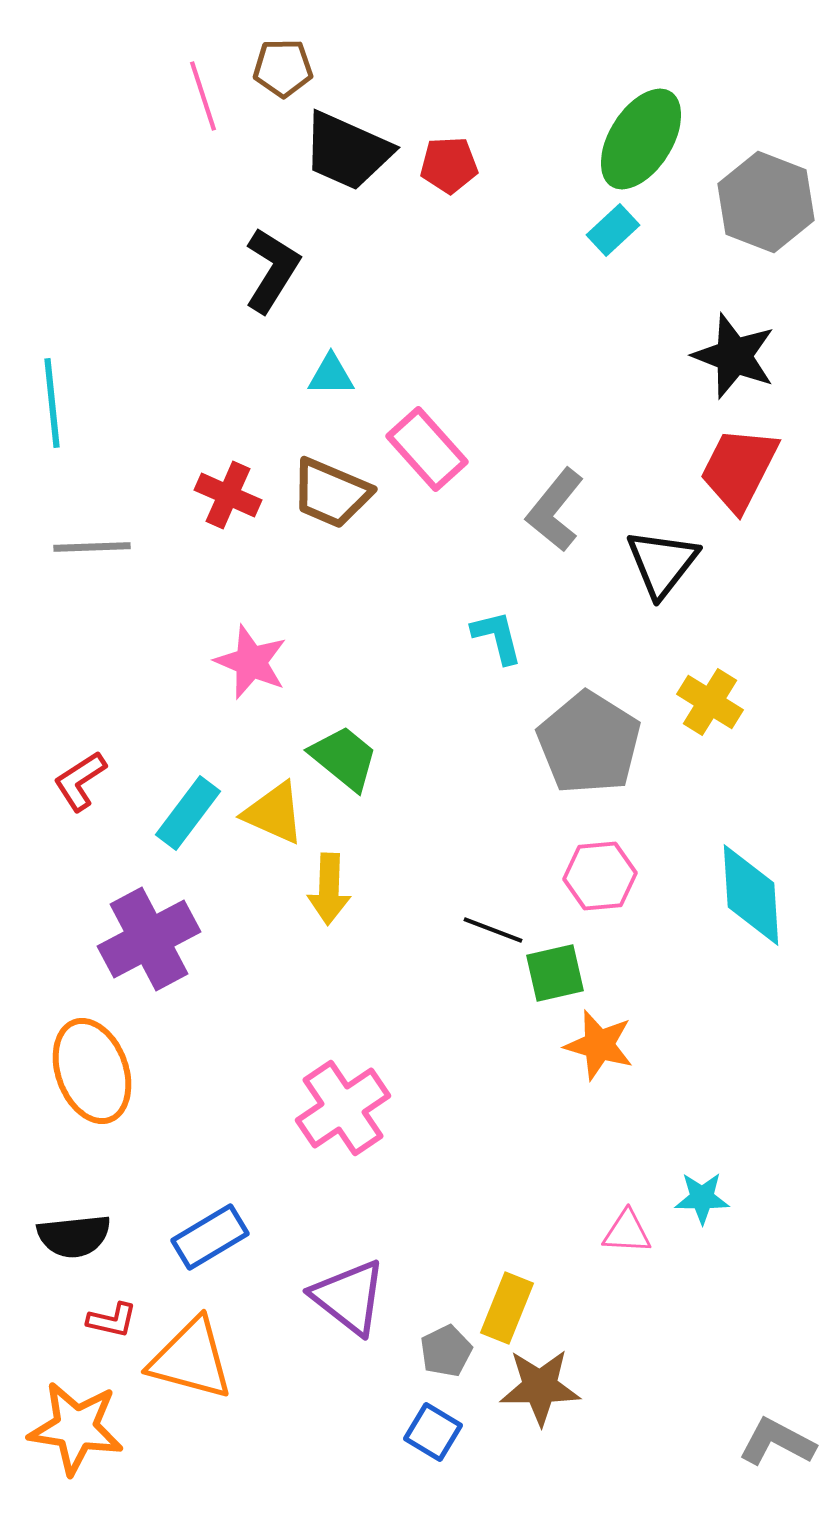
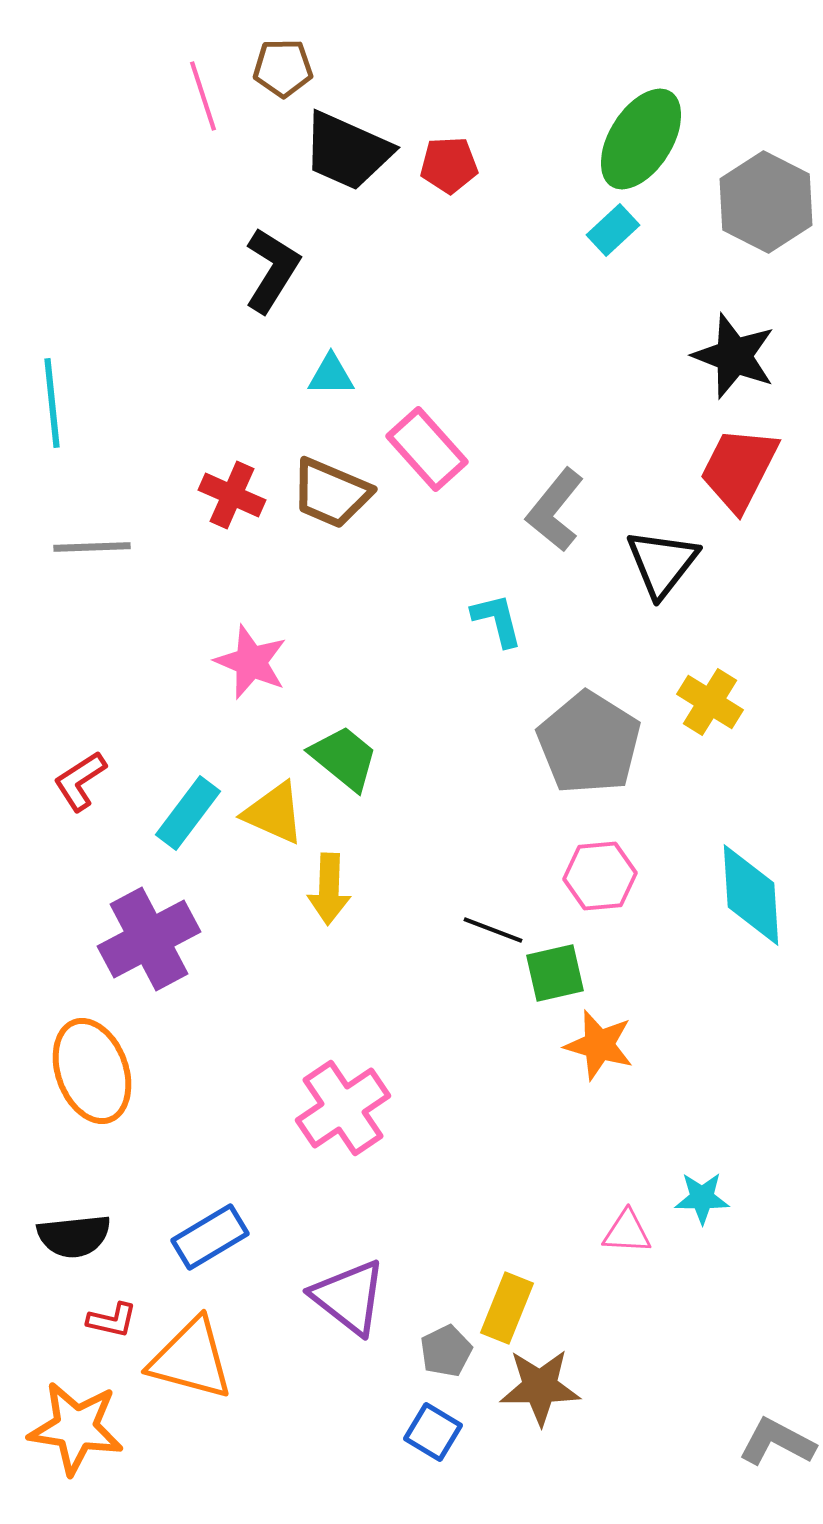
gray hexagon at (766, 202): rotated 6 degrees clockwise
red cross at (228, 495): moved 4 px right
cyan L-shape at (497, 637): moved 17 px up
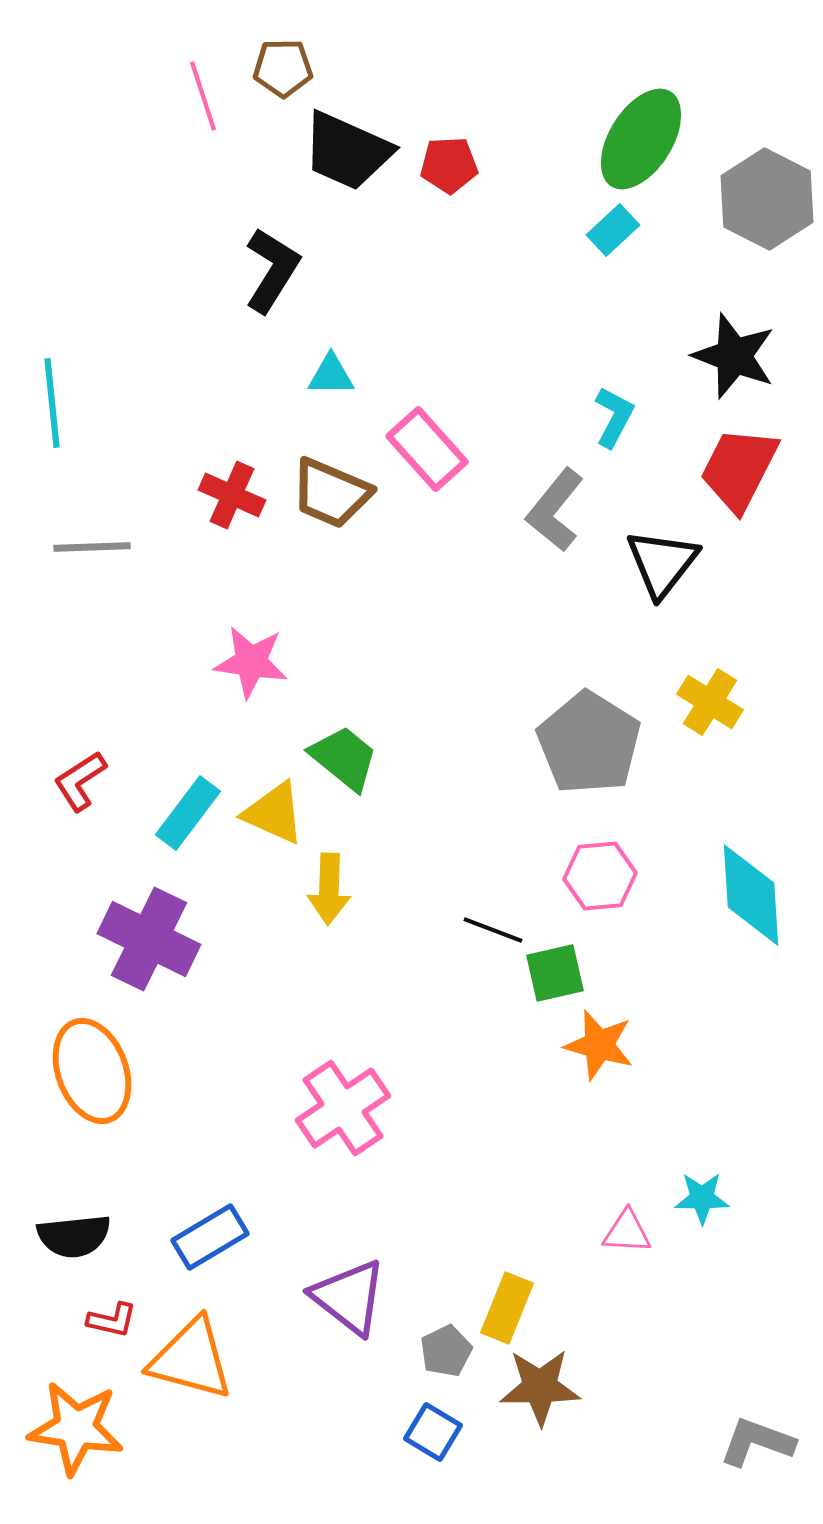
gray hexagon at (766, 202): moved 1 px right, 3 px up
cyan L-shape at (497, 620): moved 117 px right, 203 px up; rotated 42 degrees clockwise
pink star at (251, 662): rotated 14 degrees counterclockwise
purple cross at (149, 939): rotated 36 degrees counterclockwise
gray L-shape at (777, 1442): moved 20 px left; rotated 8 degrees counterclockwise
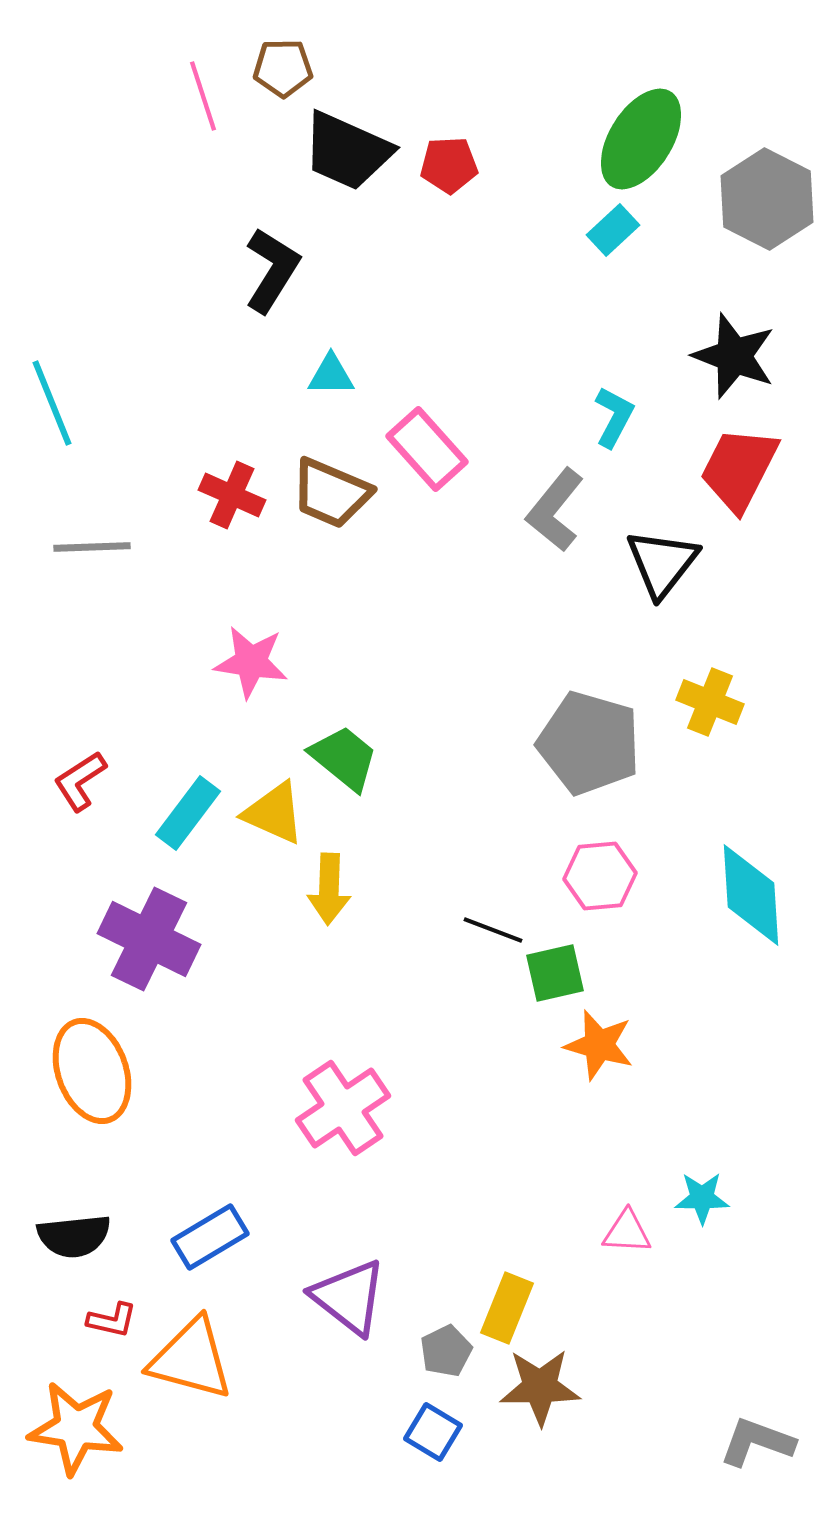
cyan line at (52, 403): rotated 16 degrees counterclockwise
yellow cross at (710, 702): rotated 10 degrees counterclockwise
gray pentagon at (589, 743): rotated 16 degrees counterclockwise
